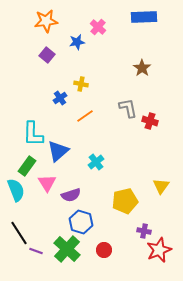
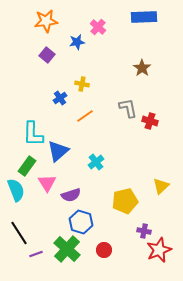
yellow cross: moved 1 px right
yellow triangle: rotated 12 degrees clockwise
purple line: moved 3 px down; rotated 40 degrees counterclockwise
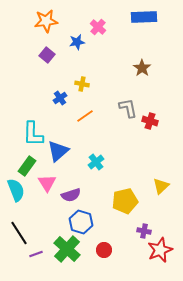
red star: moved 1 px right
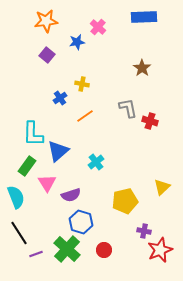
yellow triangle: moved 1 px right, 1 px down
cyan semicircle: moved 7 px down
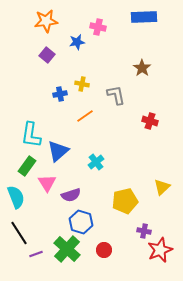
pink cross: rotated 28 degrees counterclockwise
blue cross: moved 4 px up; rotated 24 degrees clockwise
gray L-shape: moved 12 px left, 13 px up
cyan L-shape: moved 2 px left, 1 px down; rotated 8 degrees clockwise
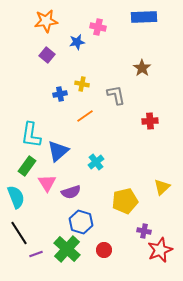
red cross: rotated 21 degrees counterclockwise
purple semicircle: moved 3 px up
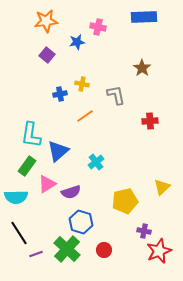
pink triangle: moved 1 px down; rotated 30 degrees clockwise
cyan semicircle: rotated 110 degrees clockwise
red star: moved 1 px left, 1 px down
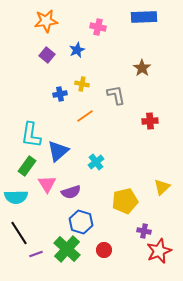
blue star: moved 8 px down; rotated 14 degrees counterclockwise
pink triangle: rotated 30 degrees counterclockwise
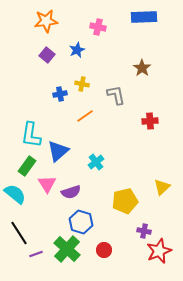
cyan semicircle: moved 1 px left, 3 px up; rotated 140 degrees counterclockwise
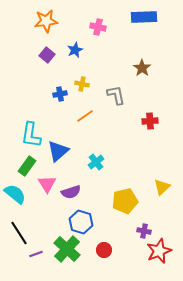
blue star: moved 2 px left
